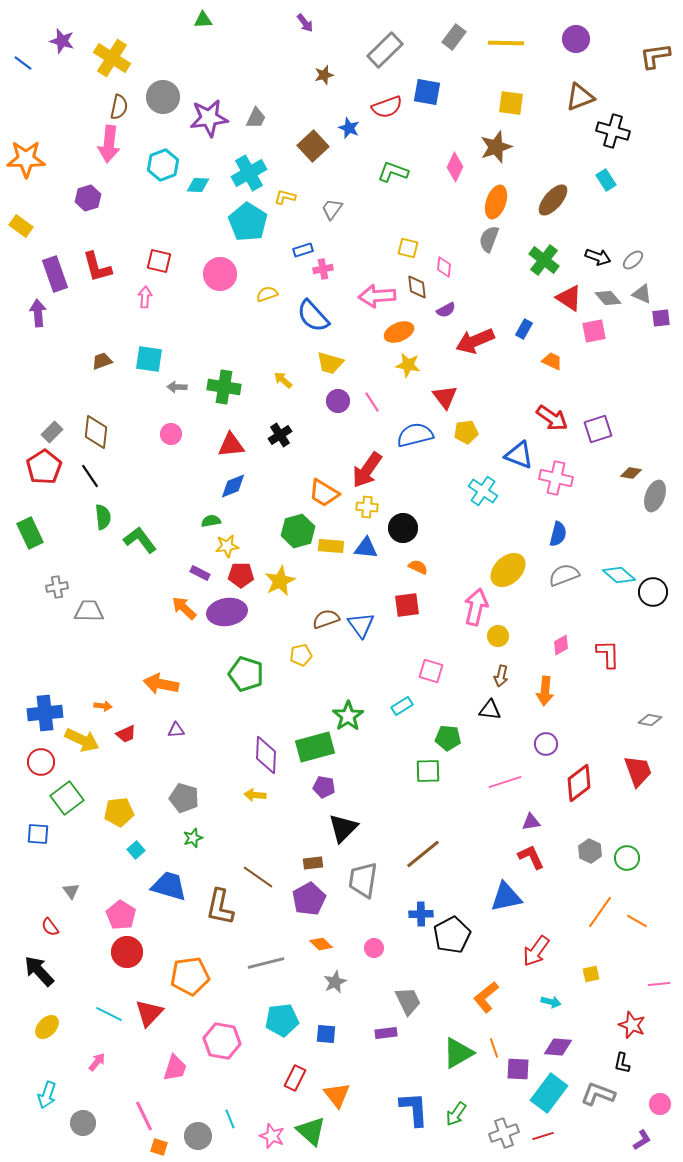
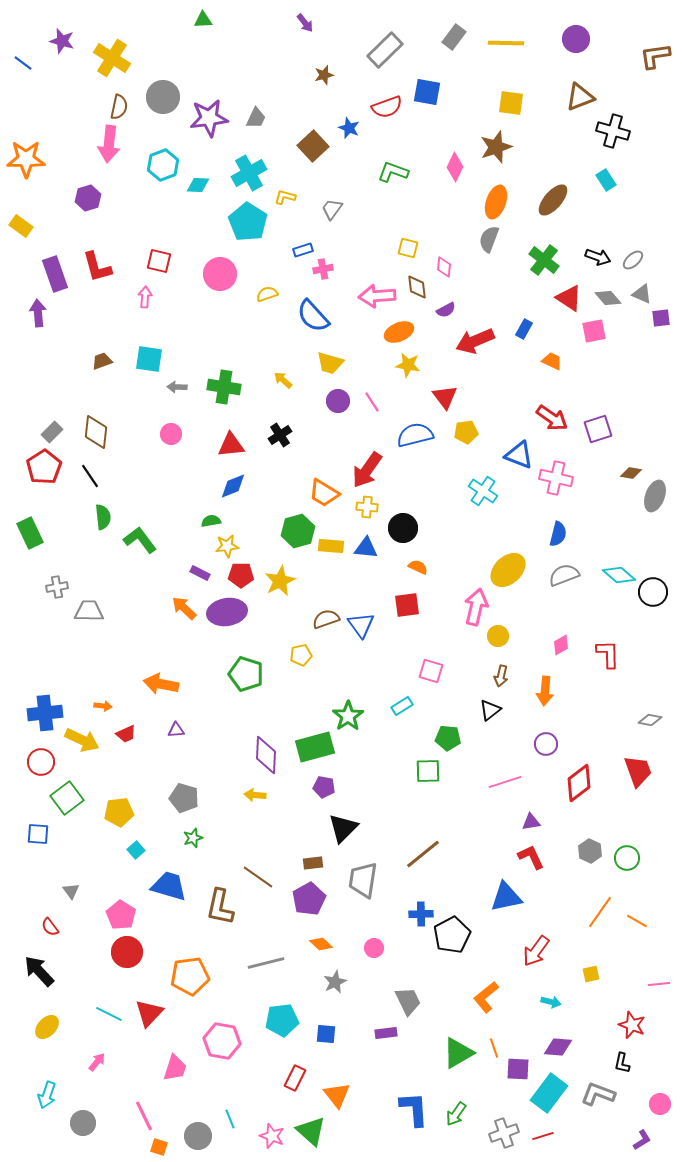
black triangle at (490, 710): rotated 45 degrees counterclockwise
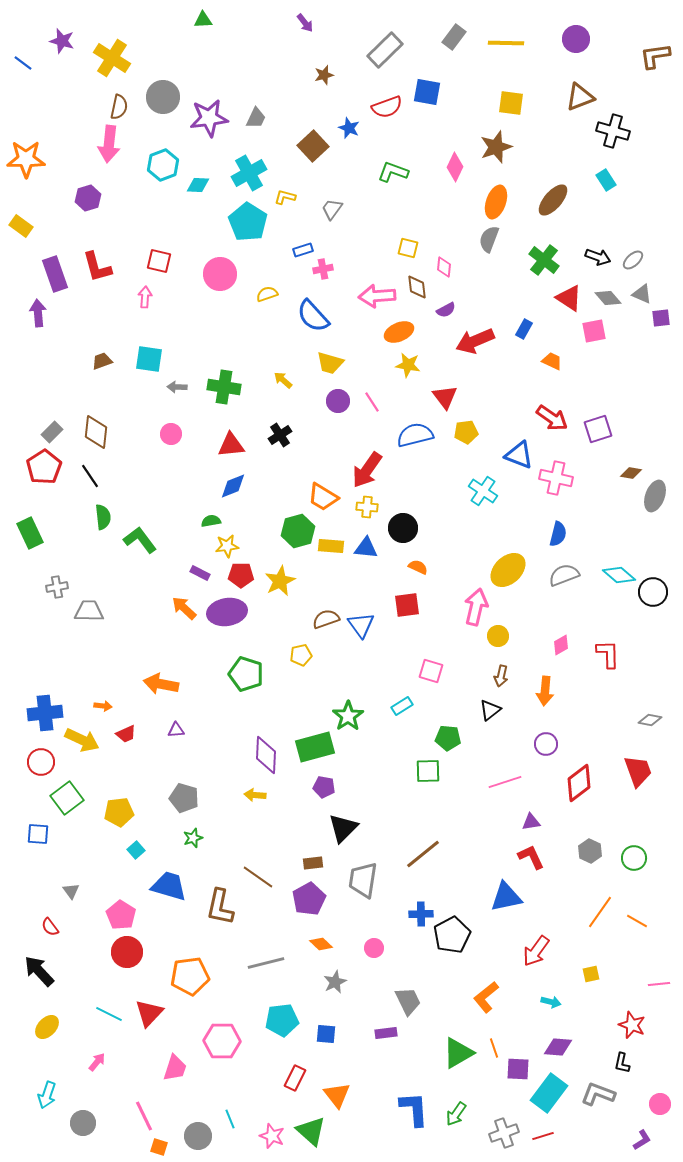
orange trapezoid at (324, 493): moved 1 px left, 4 px down
green circle at (627, 858): moved 7 px right
pink hexagon at (222, 1041): rotated 9 degrees counterclockwise
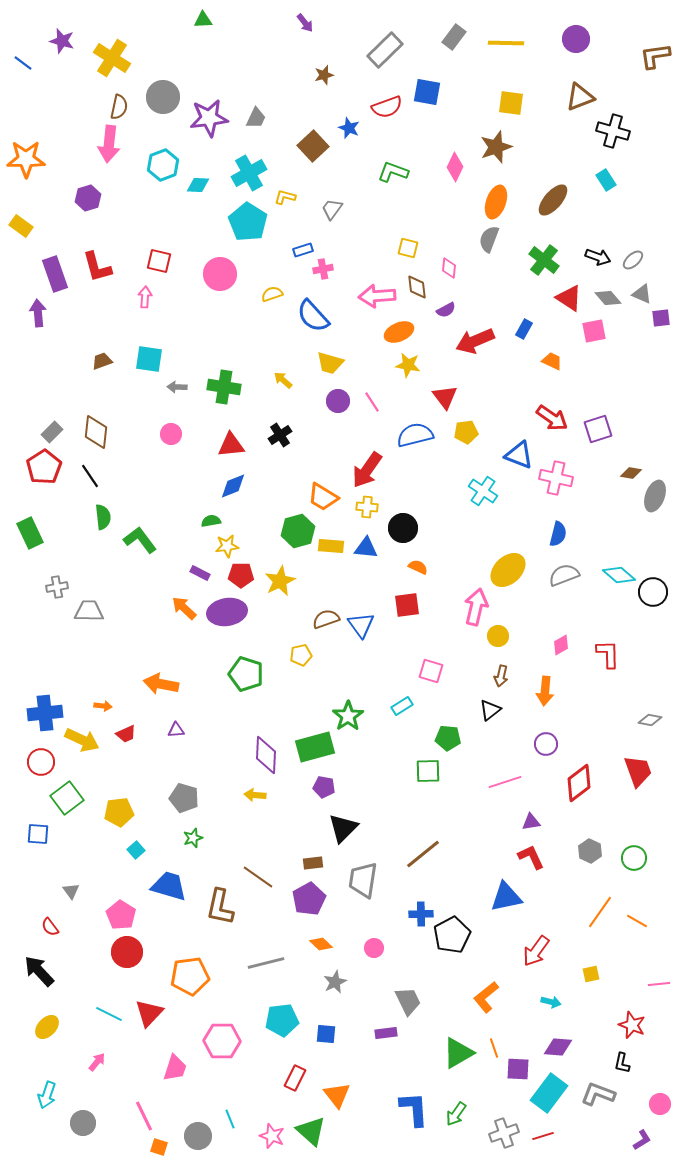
pink diamond at (444, 267): moved 5 px right, 1 px down
yellow semicircle at (267, 294): moved 5 px right
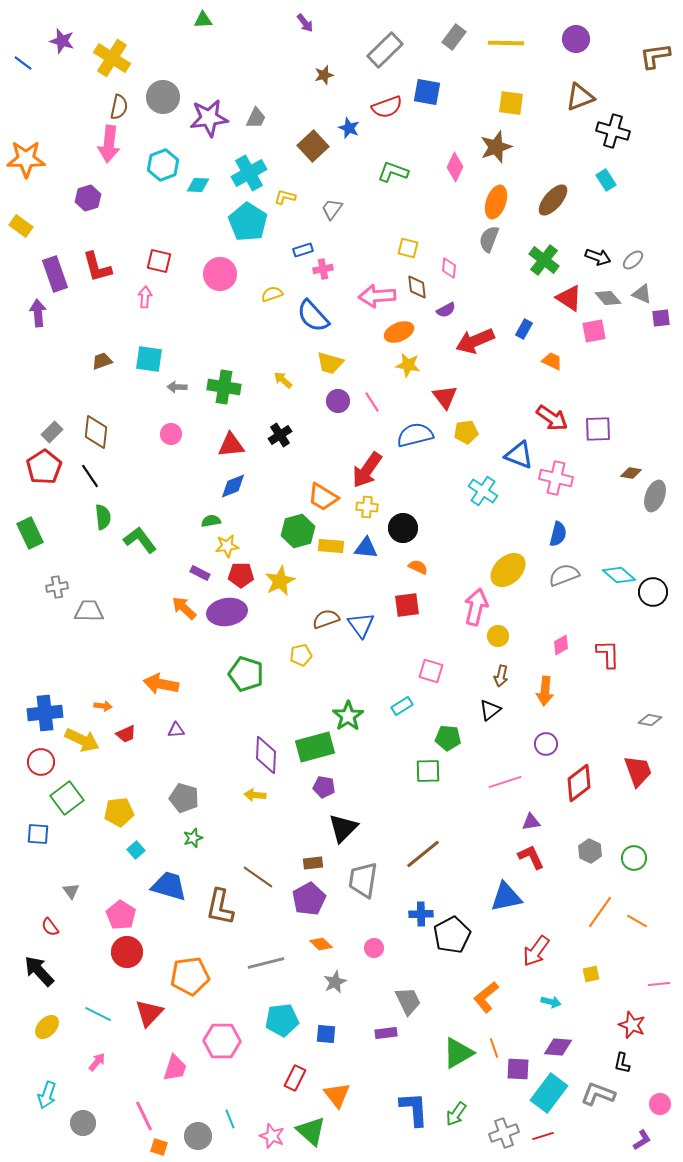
purple square at (598, 429): rotated 16 degrees clockwise
cyan line at (109, 1014): moved 11 px left
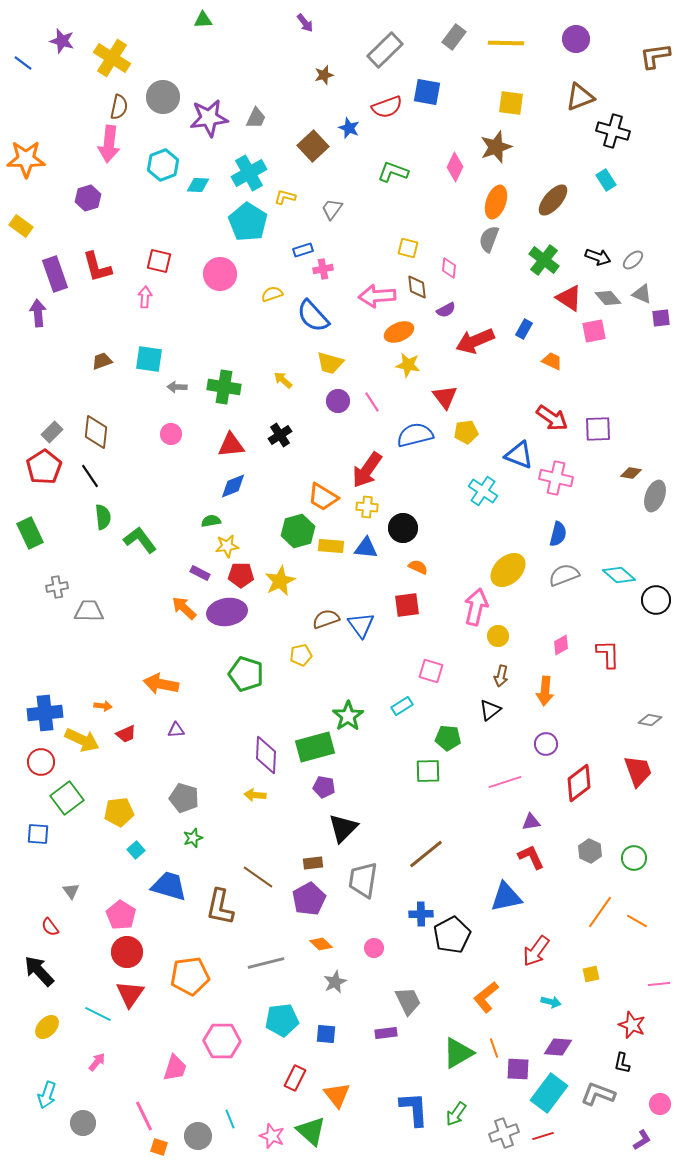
black circle at (653, 592): moved 3 px right, 8 px down
brown line at (423, 854): moved 3 px right
red triangle at (149, 1013): moved 19 px left, 19 px up; rotated 8 degrees counterclockwise
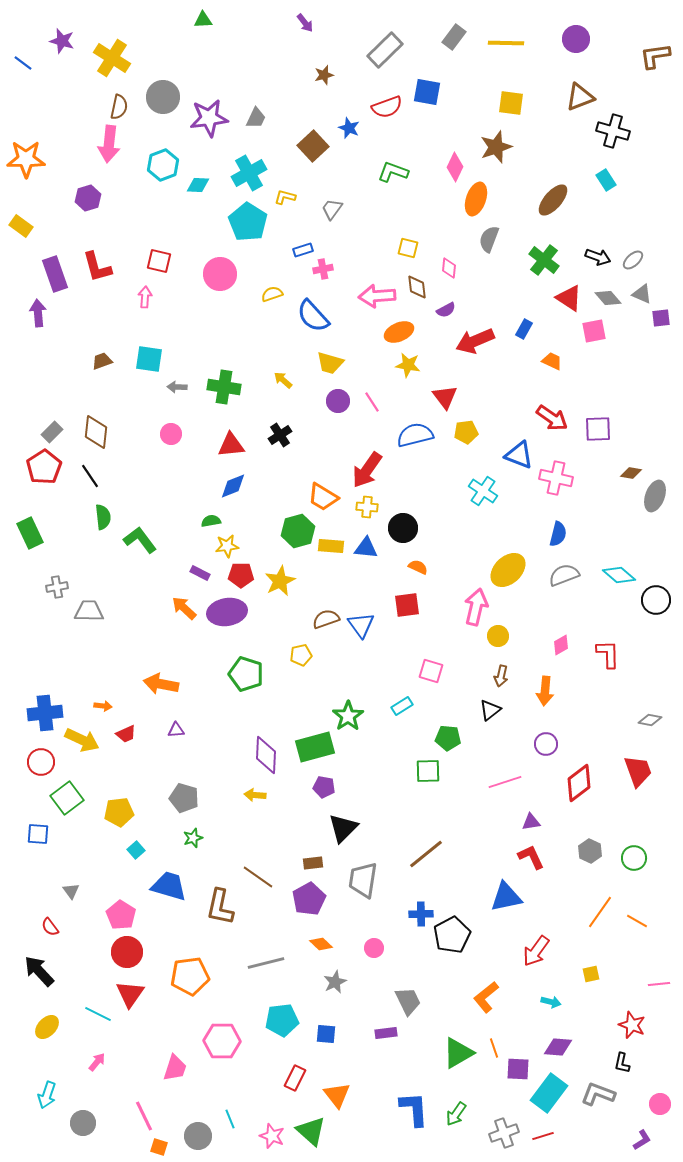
orange ellipse at (496, 202): moved 20 px left, 3 px up
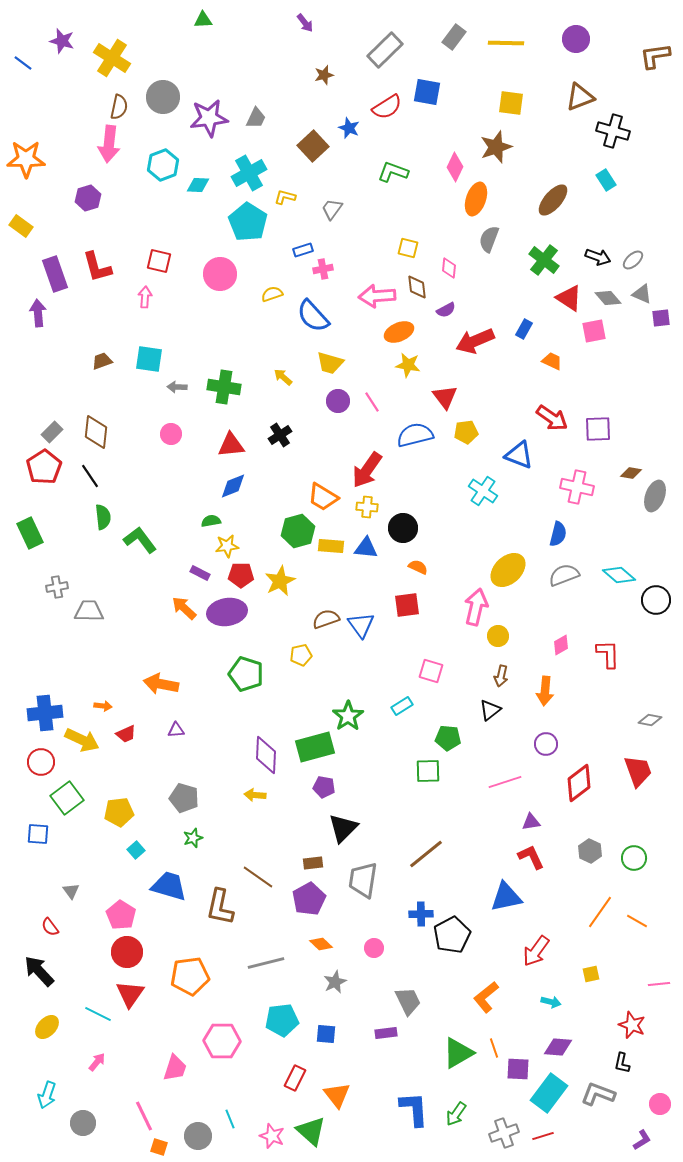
red semicircle at (387, 107): rotated 12 degrees counterclockwise
yellow arrow at (283, 380): moved 3 px up
pink cross at (556, 478): moved 21 px right, 9 px down
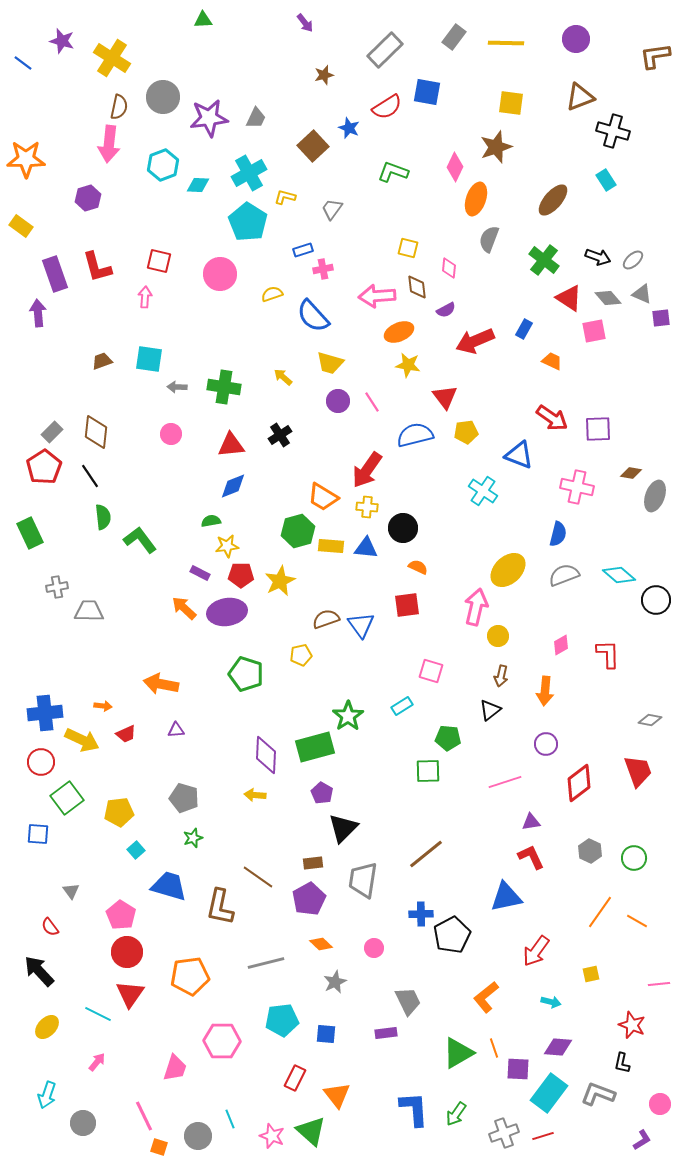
purple pentagon at (324, 787): moved 2 px left, 6 px down; rotated 20 degrees clockwise
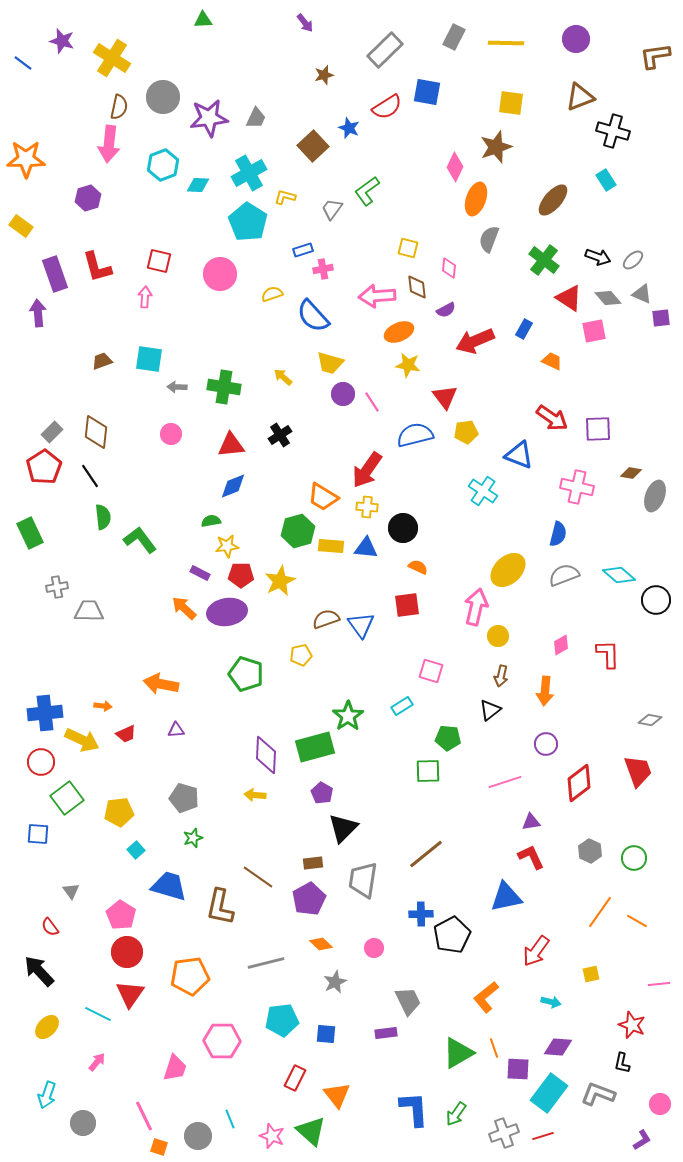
gray rectangle at (454, 37): rotated 10 degrees counterclockwise
green L-shape at (393, 172): moved 26 px left, 19 px down; rotated 56 degrees counterclockwise
purple circle at (338, 401): moved 5 px right, 7 px up
